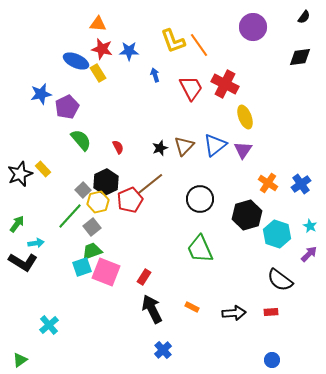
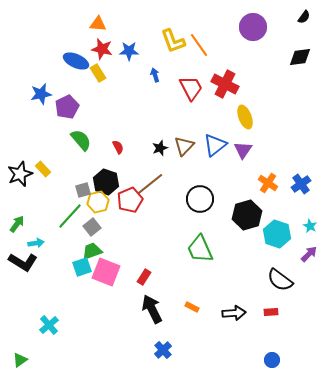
black hexagon at (106, 182): rotated 15 degrees counterclockwise
gray square at (83, 190): rotated 28 degrees clockwise
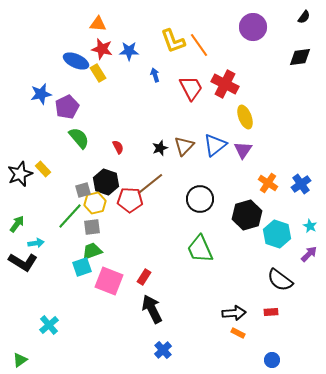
green semicircle at (81, 140): moved 2 px left, 2 px up
red pentagon at (130, 200): rotated 25 degrees clockwise
yellow hexagon at (98, 202): moved 3 px left, 1 px down
gray square at (92, 227): rotated 30 degrees clockwise
pink square at (106, 272): moved 3 px right, 9 px down
orange rectangle at (192, 307): moved 46 px right, 26 px down
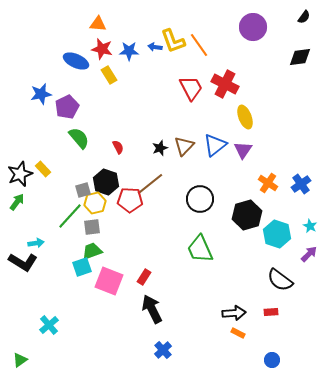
yellow rectangle at (98, 73): moved 11 px right, 2 px down
blue arrow at (155, 75): moved 28 px up; rotated 64 degrees counterclockwise
green arrow at (17, 224): moved 22 px up
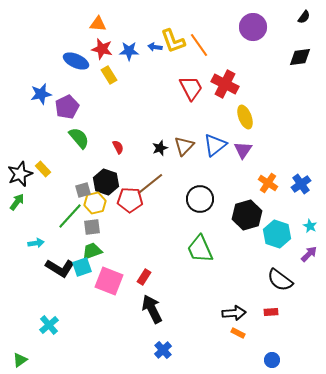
black L-shape at (23, 262): moved 37 px right, 6 px down
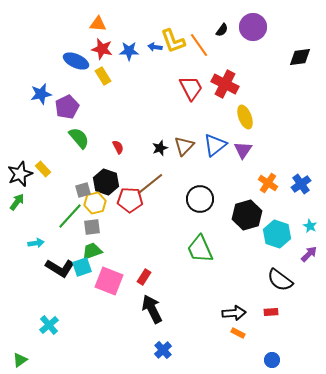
black semicircle at (304, 17): moved 82 px left, 13 px down
yellow rectangle at (109, 75): moved 6 px left, 1 px down
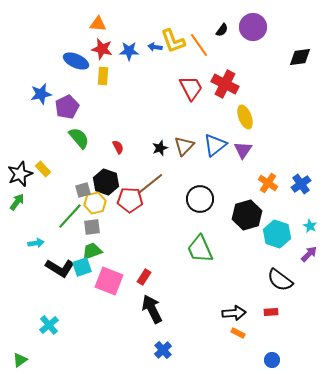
yellow rectangle at (103, 76): rotated 36 degrees clockwise
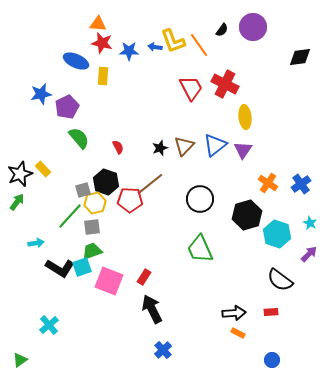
red star at (102, 49): moved 6 px up
yellow ellipse at (245, 117): rotated 15 degrees clockwise
cyan star at (310, 226): moved 3 px up
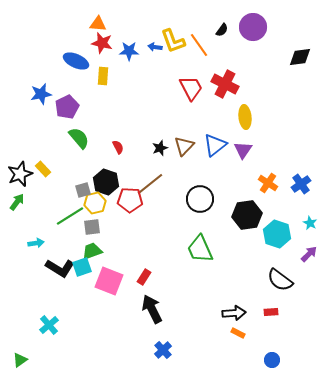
black hexagon at (247, 215): rotated 8 degrees clockwise
green line at (70, 216): rotated 16 degrees clockwise
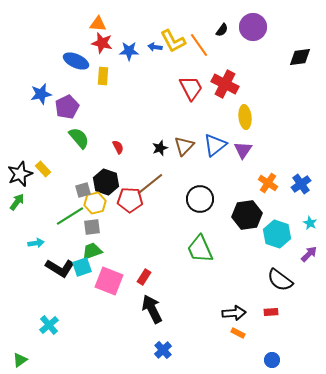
yellow L-shape at (173, 41): rotated 8 degrees counterclockwise
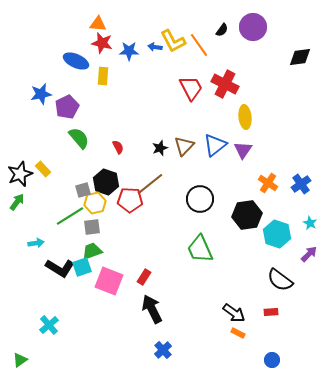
black arrow at (234, 313): rotated 40 degrees clockwise
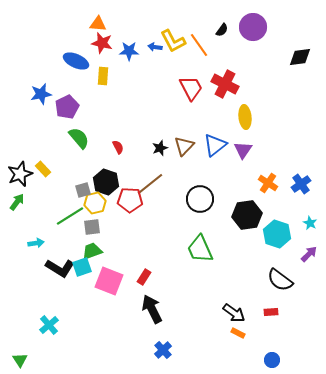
green triangle at (20, 360): rotated 28 degrees counterclockwise
